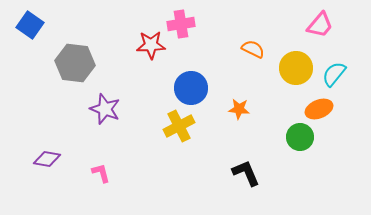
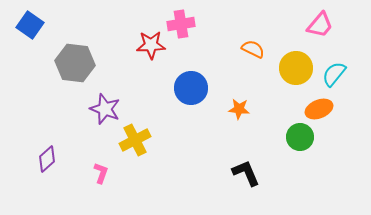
yellow cross: moved 44 px left, 14 px down
purple diamond: rotated 52 degrees counterclockwise
pink L-shape: rotated 35 degrees clockwise
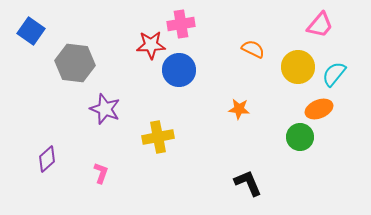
blue square: moved 1 px right, 6 px down
yellow circle: moved 2 px right, 1 px up
blue circle: moved 12 px left, 18 px up
yellow cross: moved 23 px right, 3 px up; rotated 16 degrees clockwise
black L-shape: moved 2 px right, 10 px down
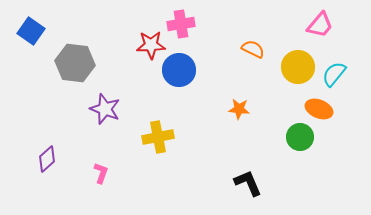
orange ellipse: rotated 44 degrees clockwise
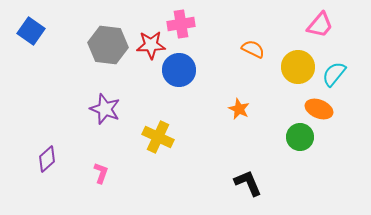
gray hexagon: moved 33 px right, 18 px up
orange star: rotated 20 degrees clockwise
yellow cross: rotated 36 degrees clockwise
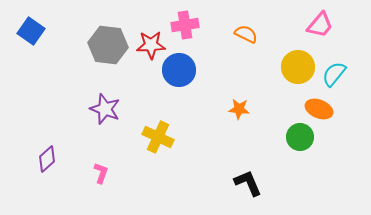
pink cross: moved 4 px right, 1 px down
orange semicircle: moved 7 px left, 15 px up
orange star: rotated 20 degrees counterclockwise
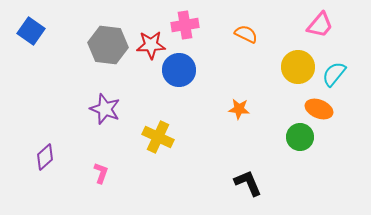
purple diamond: moved 2 px left, 2 px up
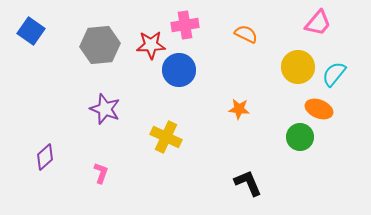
pink trapezoid: moved 2 px left, 2 px up
gray hexagon: moved 8 px left; rotated 12 degrees counterclockwise
yellow cross: moved 8 px right
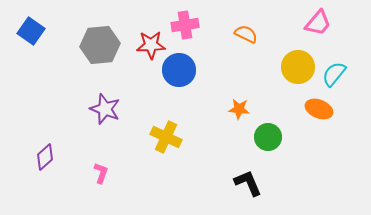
green circle: moved 32 px left
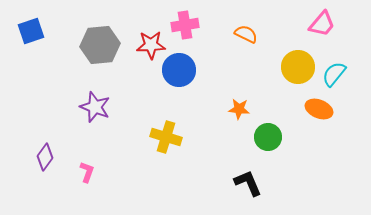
pink trapezoid: moved 4 px right, 1 px down
blue square: rotated 36 degrees clockwise
purple star: moved 10 px left, 2 px up
yellow cross: rotated 8 degrees counterclockwise
purple diamond: rotated 12 degrees counterclockwise
pink L-shape: moved 14 px left, 1 px up
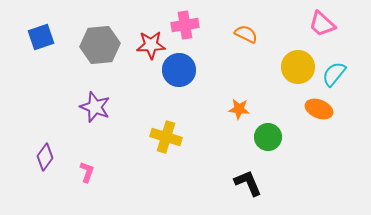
pink trapezoid: rotated 92 degrees clockwise
blue square: moved 10 px right, 6 px down
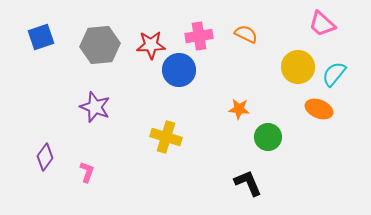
pink cross: moved 14 px right, 11 px down
